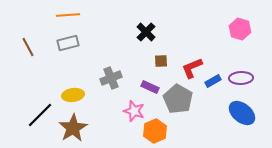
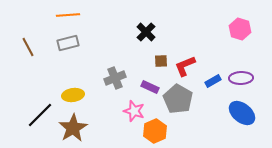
red L-shape: moved 7 px left, 2 px up
gray cross: moved 4 px right
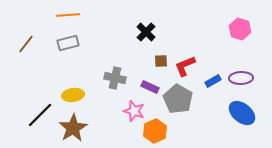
brown line: moved 2 px left, 3 px up; rotated 66 degrees clockwise
gray cross: rotated 35 degrees clockwise
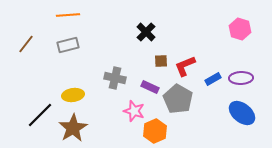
gray rectangle: moved 2 px down
blue rectangle: moved 2 px up
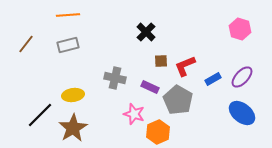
purple ellipse: moved 1 px right, 1 px up; rotated 45 degrees counterclockwise
gray pentagon: moved 1 px down
pink star: moved 3 px down
orange hexagon: moved 3 px right, 1 px down
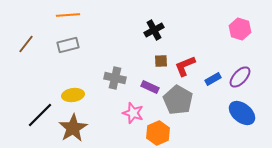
black cross: moved 8 px right, 2 px up; rotated 18 degrees clockwise
purple ellipse: moved 2 px left
pink star: moved 1 px left, 1 px up
orange hexagon: moved 1 px down
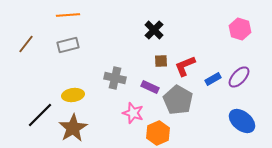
black cross: rotated 18 degrees counterclockwise
purple ellipse: moved 1 px left
blue ellipse: moved 8 px down
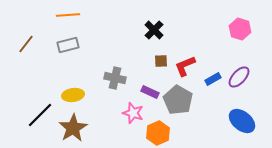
purple rectangle: moved 5 px down
